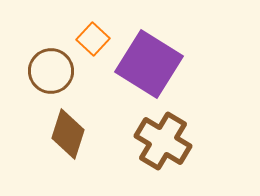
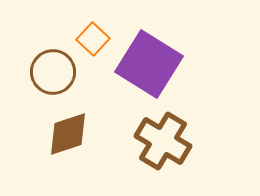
brown circle: moved 2 px right, 1 px down
brown diamond: rotated 54 degrees clockwise
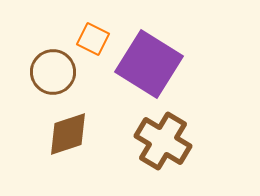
orange square: rotated 16 degrees counterclockwise
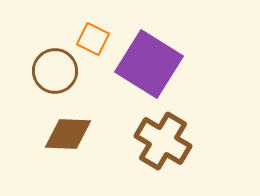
brown circle: moved 2 px right, 1 px up
brown diamond: rotated 21 degrees clockwise
